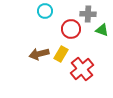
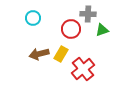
cyan circle: moved 12 px left, 7 px down
green triangle: rotated 40 degrees counterclockwise
red cross: moved 1 px right
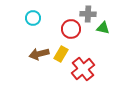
green triangle: moved 1 px right, 2 px up; rotated 32 degrees clockwise
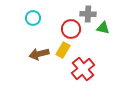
yellow rectangle: moved 2 px right, 4 px up
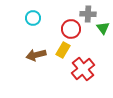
green triangle: rotated 40 degrees clockwise
brown arrow: moved 3 px left, 1 px down
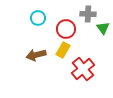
cyan circle: moved 5 px right
red circle: moved 5 px left
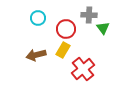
gray cross: moved 1 px right, 1 px down
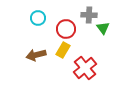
red cross: moved 2 px right, 1 px up
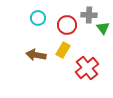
red circle: moved 1 px right, 4 px up
brown arrow: rotated 24 degrees clockwise
red cross: moved 2 px right
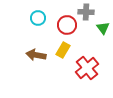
gray cross: moved 3 px left, 3 px up
